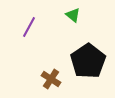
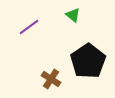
purple line: rotated 25 degrees clockwise
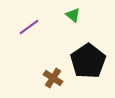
brown cross: moved 2 px right, 1 px up
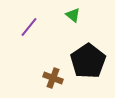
purple line: rotated 15 degrees counterclockwise
brown cross: rotated 12 degrees counterclockwise
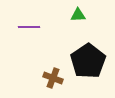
green triangle: moved 5 px right; rotated 42 degrees counterclockwise
purple line: rotated 50 degrees clockwise
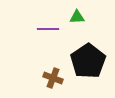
green triangle: moved 1 px left, 2 px down
purple line: moved 19 px right, 2 px down
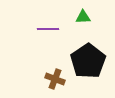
green triangle: moved 6 px right
brown cross: moved 2 px right, 1 px down
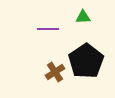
black pentagon: moved 2 px left
brown cross: moved 7 px up; rotated 36 degrees clockwise
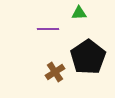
green triangle: moved 4 px left, 4 px up
black pentagon: moved 2 px right, 4 px up
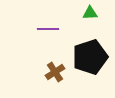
green triangle: moved 11 px right
black pentagon: moved 2 px right; rotated 16 degrees clockwise
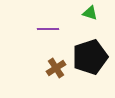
green triangle: rotated 21 degrees clockwise
brown cross: moved 1 px right, 4 px up
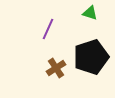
purple line: rotated 65 degrees counterclockwise
black pentagon: moved 1 px right
